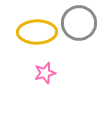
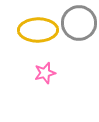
yellow ellipse: moved 1 px right, 2 px up
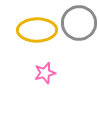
yellow ellipse: moved 1 px left
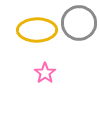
pink star: rotated 20 degrees counterclockwise
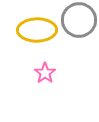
gray circle: moved 3 px up
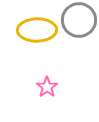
pink star: moved 2 px right, 14 px down
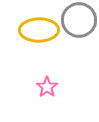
yellow ellipse: moved 2 px right
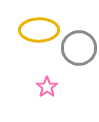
gray circle: moved 28 px down
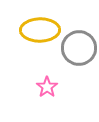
yellow ellipse: moved 1 px right
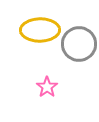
gray circle: moved 4 px up
